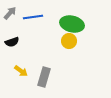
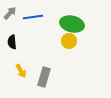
black semicircle: rotated 104 degrees clockwise
yellow arrow: rotated 24 degrees clockwise
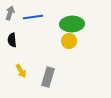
gray arrow: rotated 24 degrees counterclockwise
green ellipse: rotated 15 degrees counterclockwise
black semicircle: moved 2 px up
gray rectangle: moved 4 px right
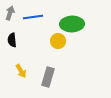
yellow circle: moved 11 px left
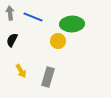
gray arrow: rotated 24 degrees counterclockwise
blue line: rotated 30 degrees clockwise
black semicircle: rotated 32 degrees clockwise
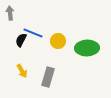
blue line: moved 16 px down
green ellipse: moved 15 px right, 24 px down
black semicircle: moved 9 px right
yellow arrow: moved 1 px right
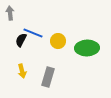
yellow arrow: rotated 16 degrees clockwise
